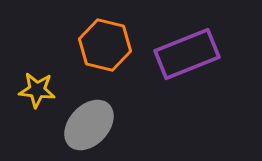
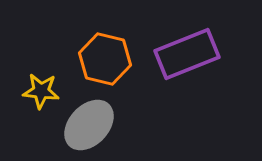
orange hexagon: moved 14 px down
yellow star: moved 4 px right, 1 px down
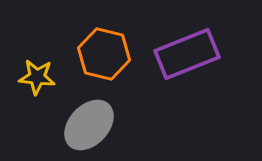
orange hexagon: moved 1 px left, 5 px up
yellow star: moved 4 px left, 14 px up
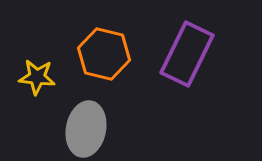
purple rectangle: rotated 42 degrees counterclockwise
gray ellipse: moved 3 px left, 4 px down; rotated 32 degrees counterclockwise
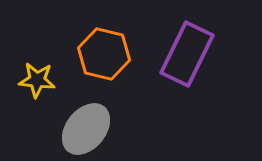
yellow star: moved 3 px down
gray ellipse: rotated 28 degrees clockwise
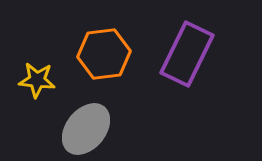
orange hexagon: rotated 21 degrees counterclockwise
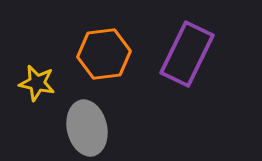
yellow star: moved 3 px down; rotated 6 degrees clockwise
gray ellipse: moved 1 px right, 1 px up; rotated 52 degrees counterclockwise
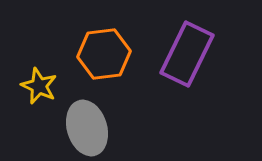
yellow star: moved 2 px right, 3 px down; rotated 12 degrees clockwise
gray ellipse: rotated 4 degrees counterclockwise
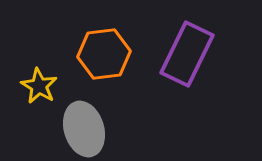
yellow star: rotated 6 degrees clockwise
gray ellipse: moved 3 px left, 1 px down
